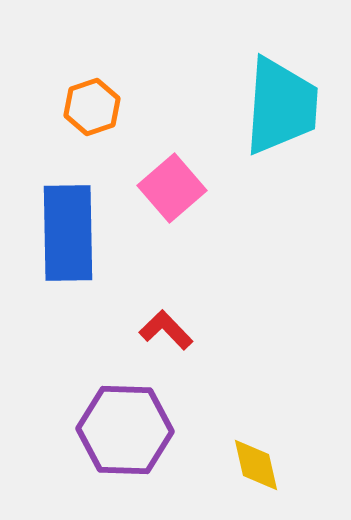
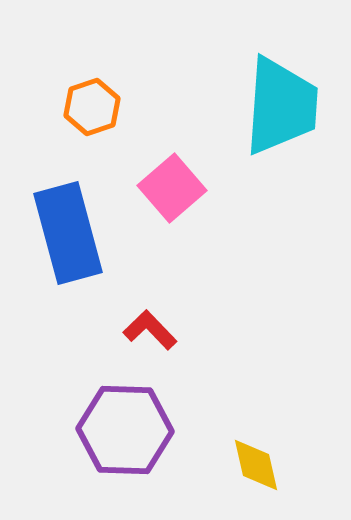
blue rectangle: rotated 14 degrees counterclockwise
red L-shape: moved 16 px left
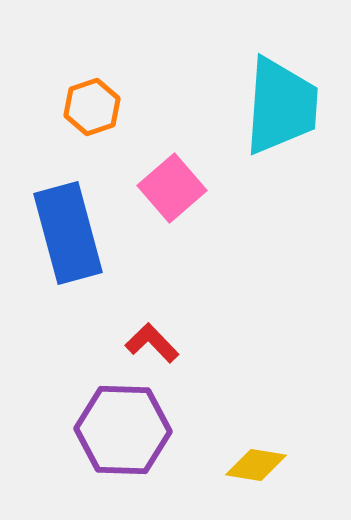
red L-shape: moved 2 px right, 13 px down
purple hexagon: moved 2 px left
yellow diamond: rotated 68 degrees counterclockwise
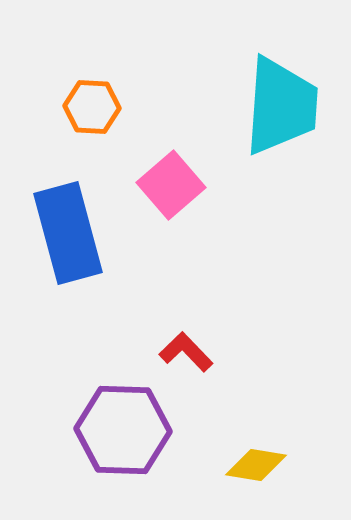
orange hexagon: rotated 22 degrees clockwise
pink square: moved 1 px left, 3 px up
red L-shape: moved 34 px right, 9 px down
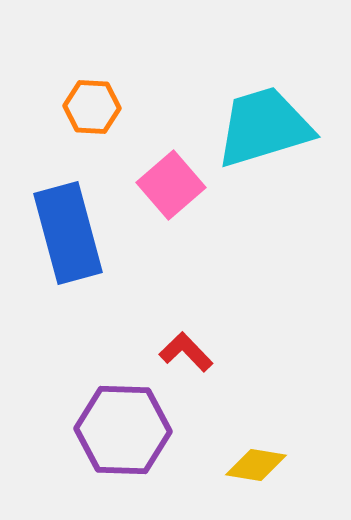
cyan trapezoid: moved 17 px left, 21 px down; rotated 111 degrees counterclockwise
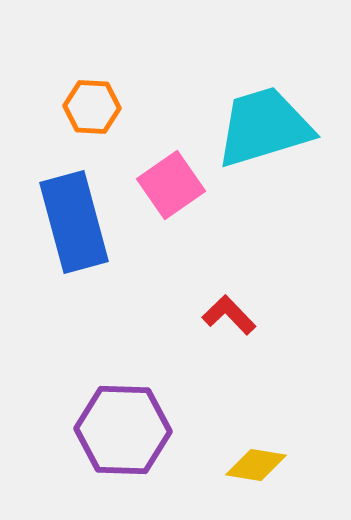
pink square: rotated 6 degrees clockwise
blue rectangle: moved 6 px right, 11 px up
red L-shape: moved 43 px right, 37 px up
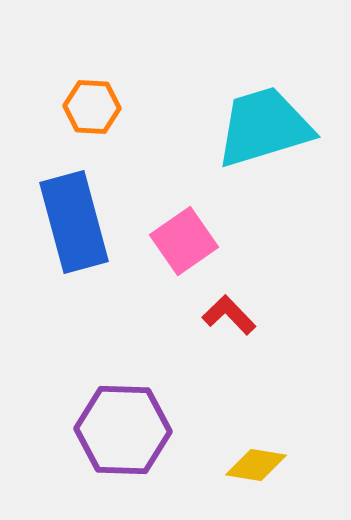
pink square: moved 13 px right, 56 px down
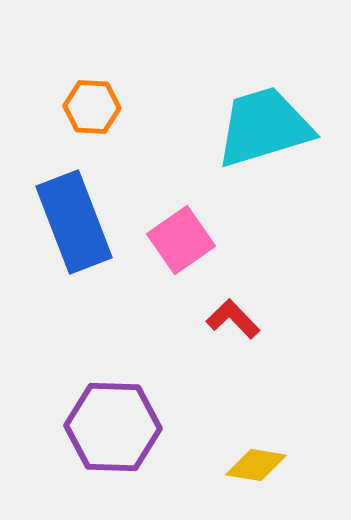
blue rectangle: rotated 6 degrees counterclockwise
pink square: moved 3 px left, 1 px up
red L-shape: moved 4 px right, 4 px down
purple hexagon: moved 10 px left, 3 px up
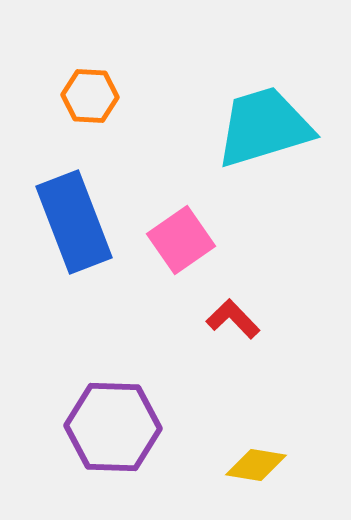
orange hexagon: moved 2 px left, 11 px up
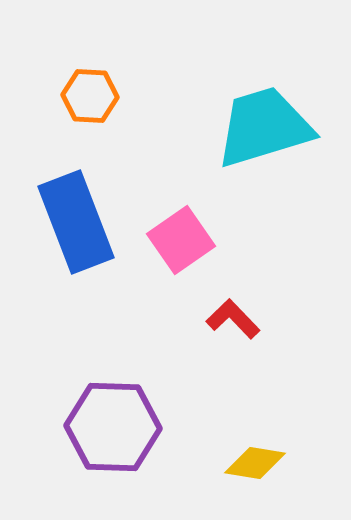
blue rectangle: moved 2 px right
yellow diamond: moved 1 px left, 2 px up
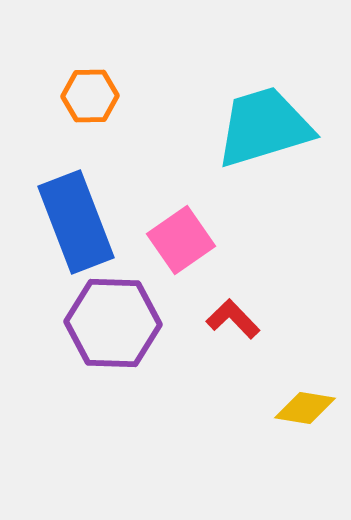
orange hexagon: rotated 4 degrees counterclockwise
purple hexagon: moved 104 px up
yellow diamond: moved 50 px right, 55 px up
